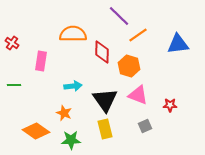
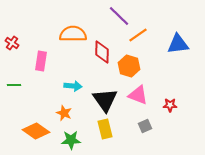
cyan arrow: rotated 12 degrees clockwise
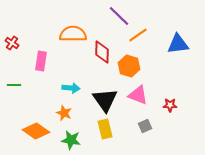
cyan arrow: moved 2 px left, 2 px down
green star: rotated 12 degrees clockwise
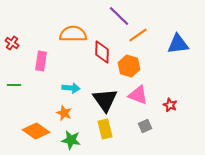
red star: rotated 24 degrees clockwise
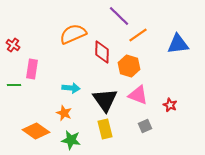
orange semicircle: rotated 24 degrees counterclockwise
red cross: moved 1 px right, 2 px down
pink rectangle: moved 9 px left, 8 px down
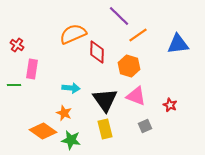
red cross: moved 4 px right
red diamond: moved 5 px left
pink triangle: moved 2 px left, 1 px down
orange diamond: moved 7 px right
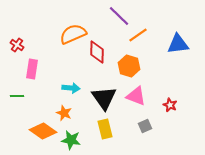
green line: moved 3 px right, 11 px down
black triangle: moved 1 px left, 2 px up
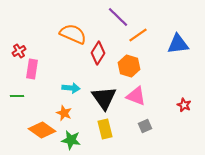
purple line: moved 1 px left, 1 px down
orange semicircle: rotated 48 degrees clockwise
red cross: moved 2 px right, 6 px down; rotated 24 degrees clockwise
red diamond: moved 1 px right, 1 px down; rotated 30 degrees clockwise
red star: moved 14 px right
orange diamond: moved 1 px left, 1 px up
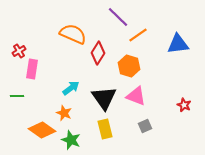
cyan arrow: rotated 42 degrees counterclockwise
green star: rotated 12 degrees clockwise
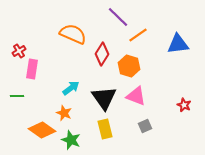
red diamond: moved 4 px right, 1 px down
